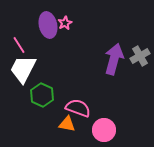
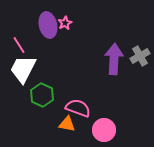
purple arrow: rotated 12 degrees counterclockwise
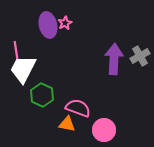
pink line: moved 3 px left, 5 px down; rotated 24 degrees clockwise
